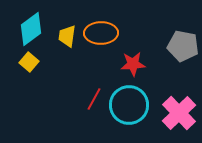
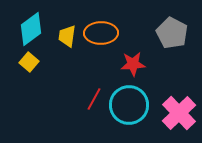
gray pentagon: moved 11 px left, 13 px up; rotated 16 degrees clockwise
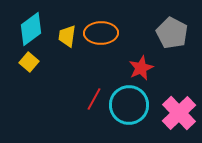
red star: moved 8 px right, 4 px down; rotated 20 degrees counterclockwise
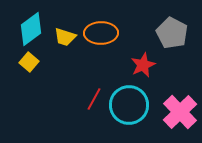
yellow trapezoid: moved 2 px left, 1 px down; rotated 80 degrees counterclockwise
red star: moved 2 px right, 3 px up
pink cross: moved 1 px right, 1 px up
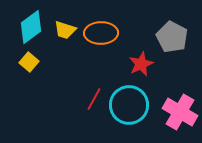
cyan diamond: moved 2 px up
gray pentagon: moved 4 px down
yellow trapezoid: moved 7 px up
red star: moved 2 px left, 1 px up
pink cross: rotated 16 degrees counterclockwise
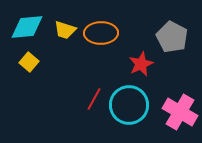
cyan diamond: moved 4 px left; rotated 32 degrees clockwise
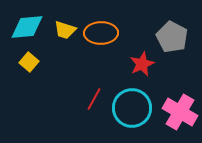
red star: moved 1 px right
cyan circle: moved 3 px right, 3 px down
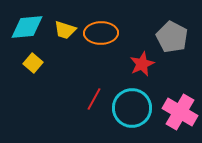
yellow square: moved 4 px right, 1 px down
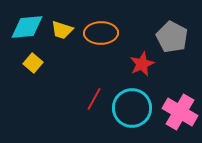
yellow trapezoid: moved 3 px left
